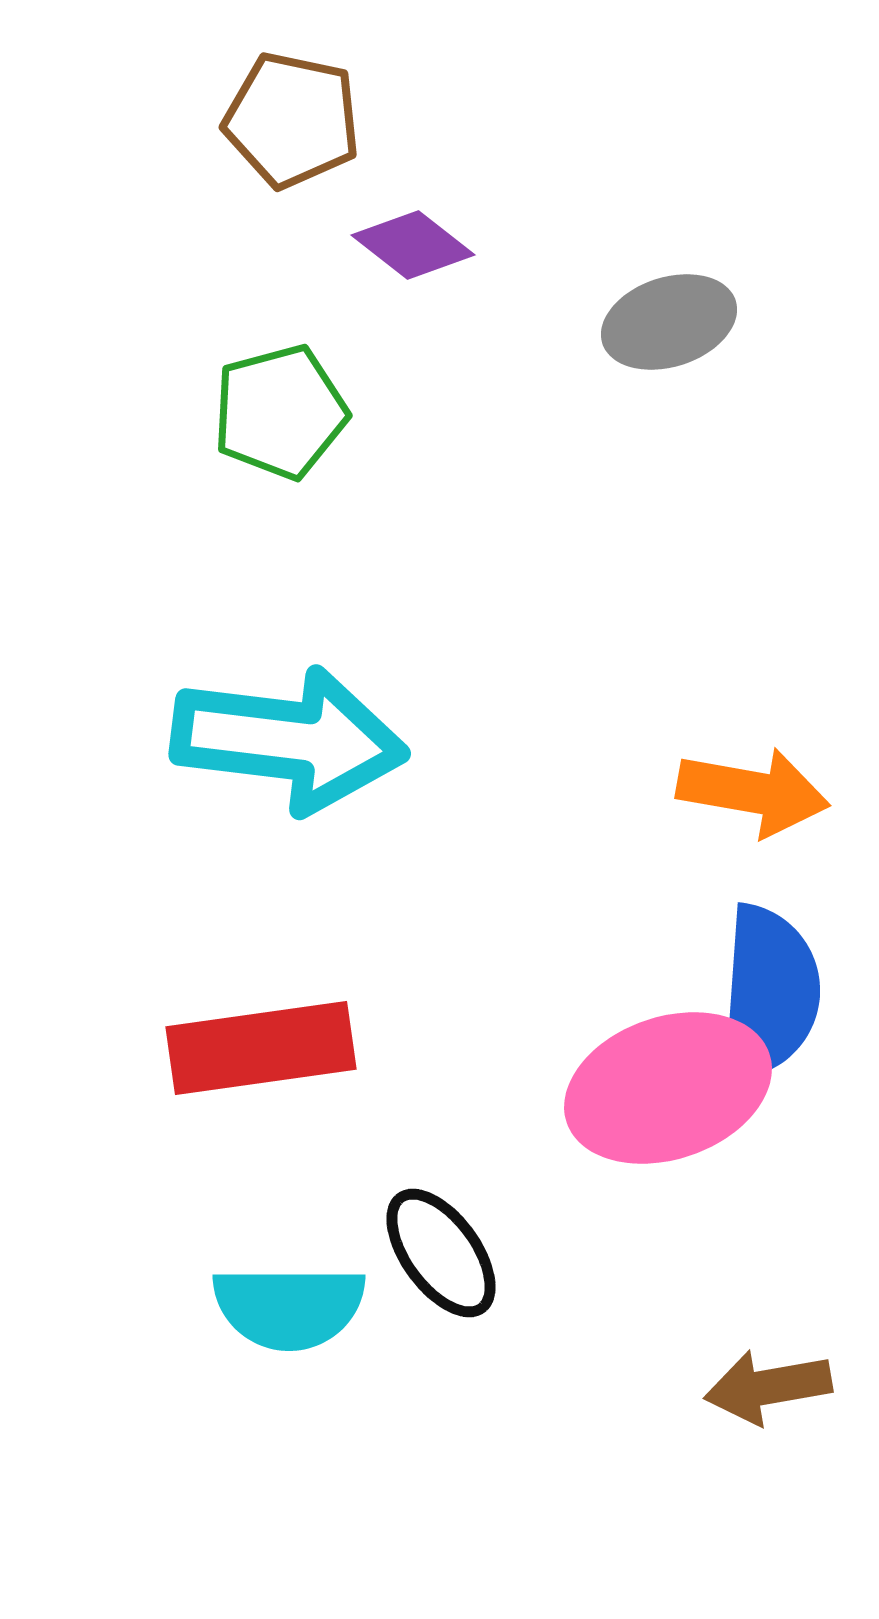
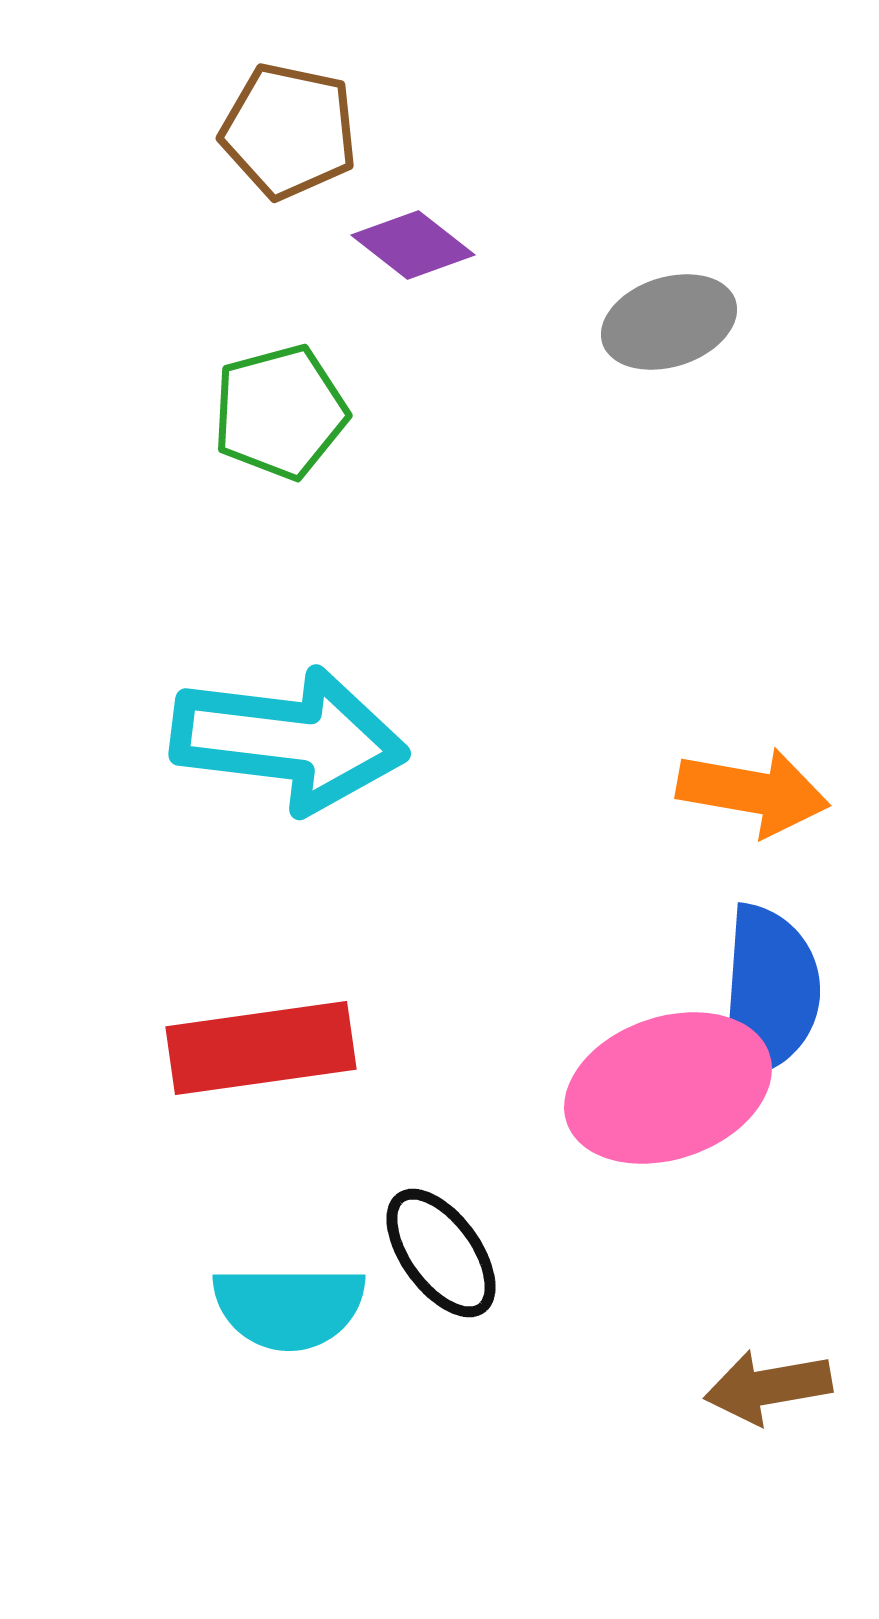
brown pentagon: moved 3 px left, 11 px down
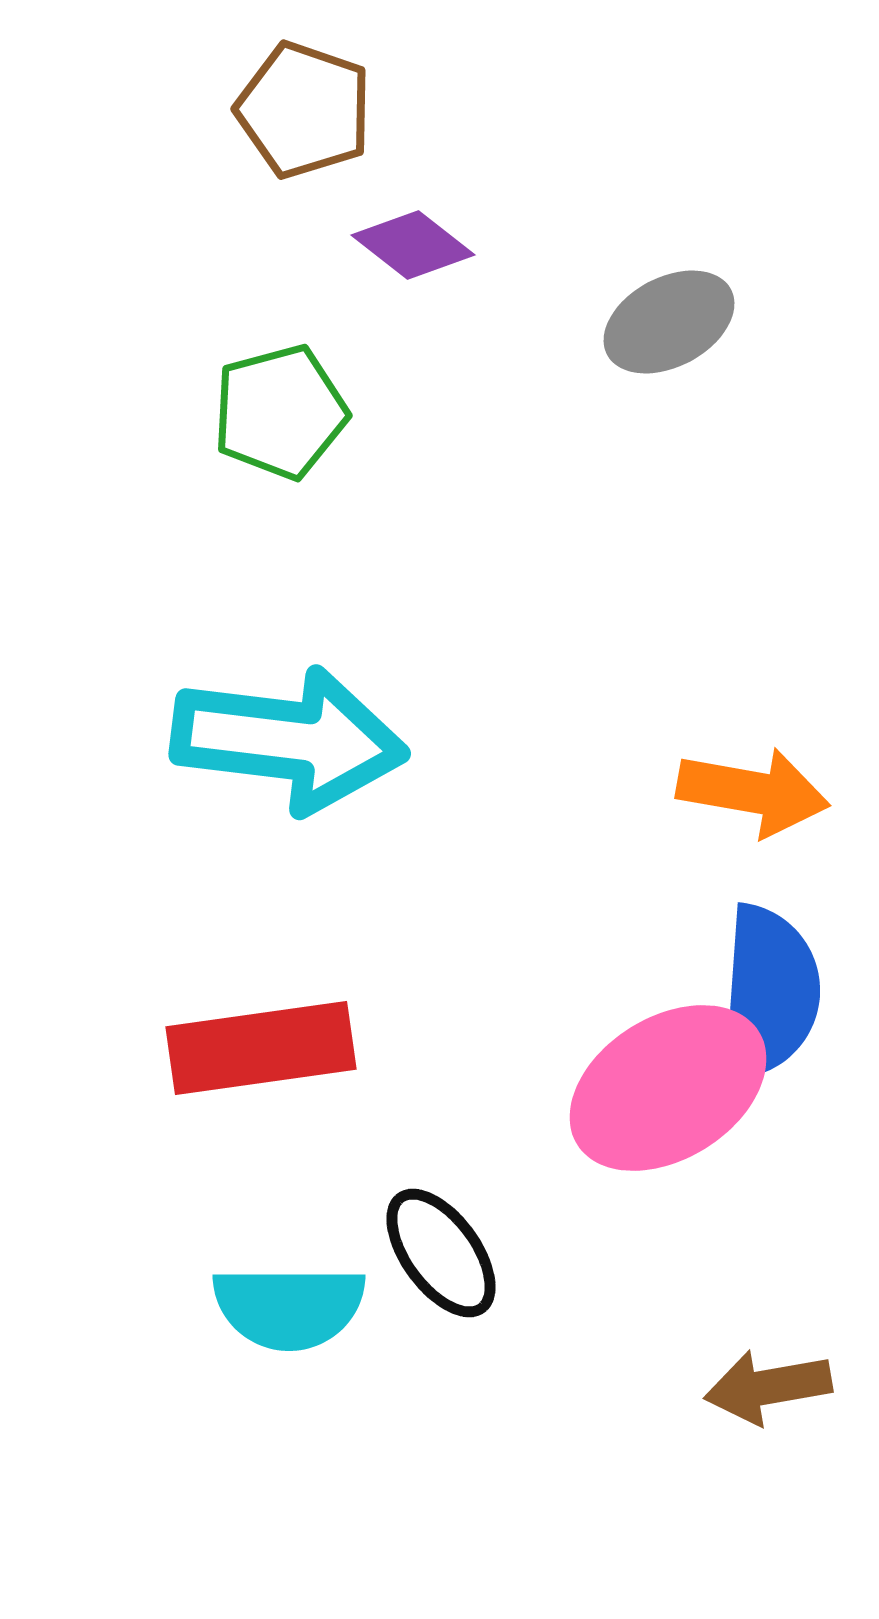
brown pentagon: moved 15 px right, 21 px up; rotated 7 degrees clockwise
gray ellipse: rotated 10 degrees counterclockwise
pink ellipse: rotated 13 degrees counterclockwise
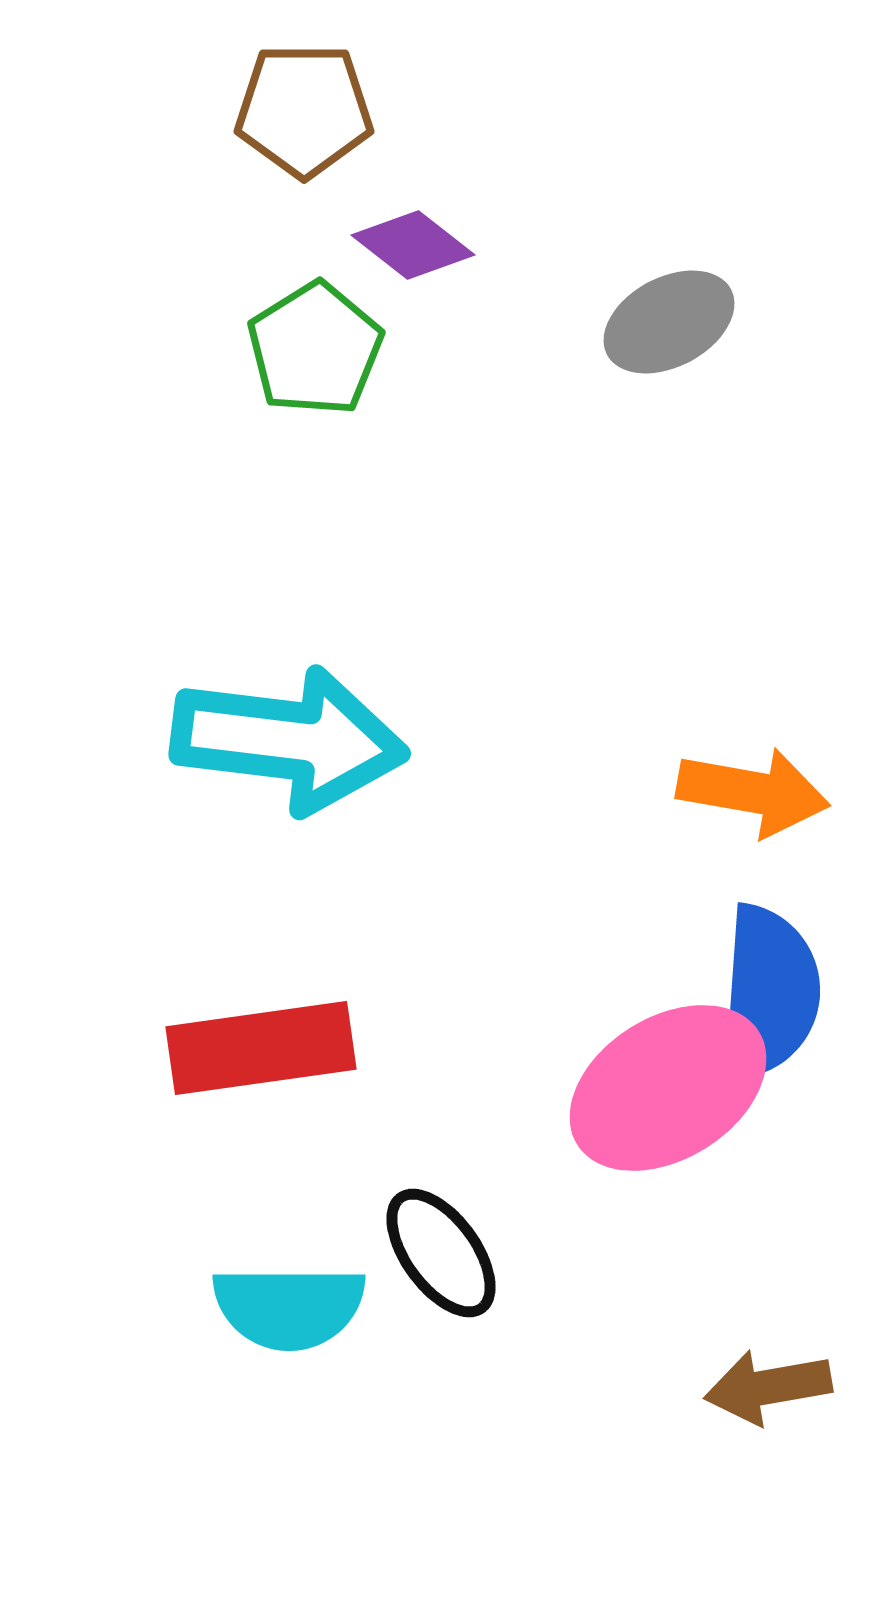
brown pentagon: rotated 19 degrees counterclockwise
green pentagon: moved 35 px right, 63 px up; rotated 17 degrees counterclockwise
